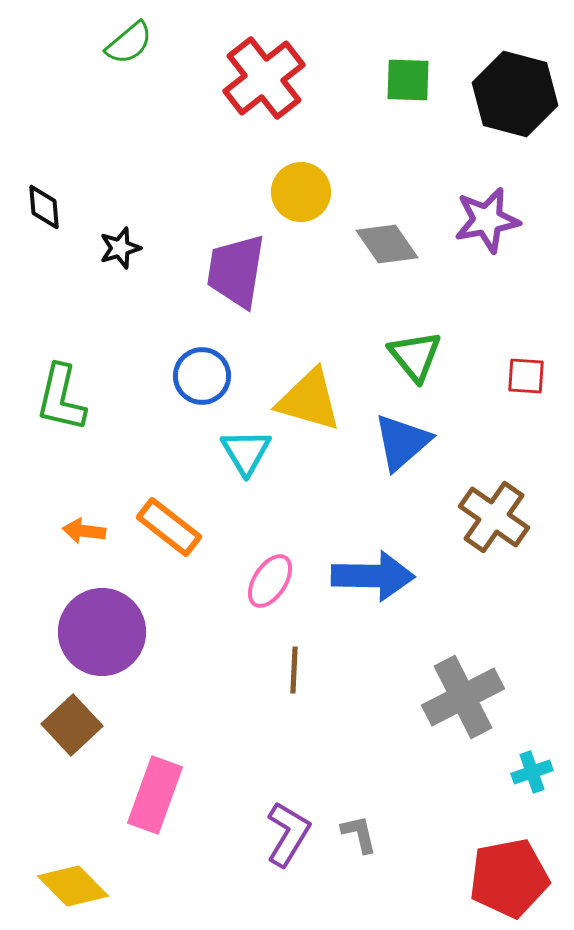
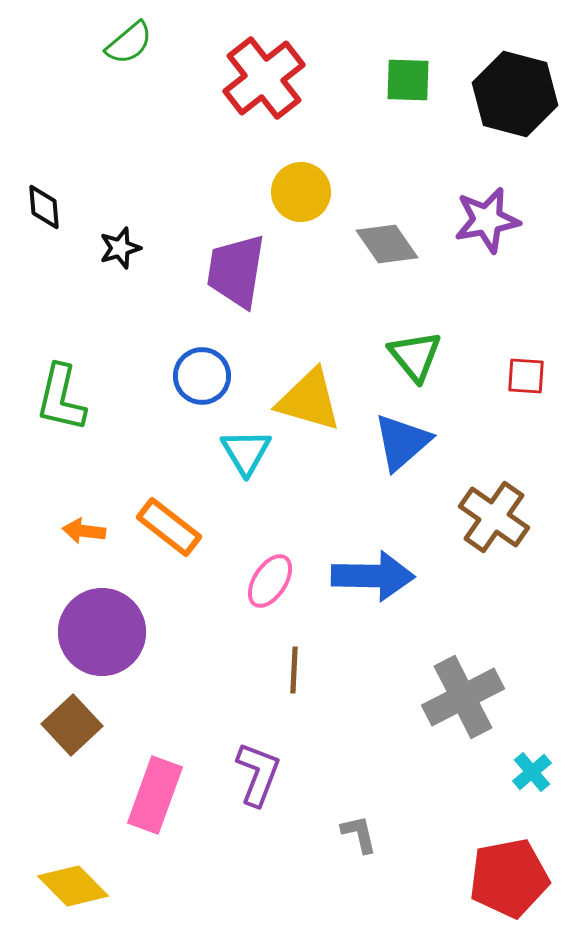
cyan cross: rotated 21 degrees counterclockwise
purple L-shape: moved 30 px left, 60 px up; rotated 10 degrees counterclockwise
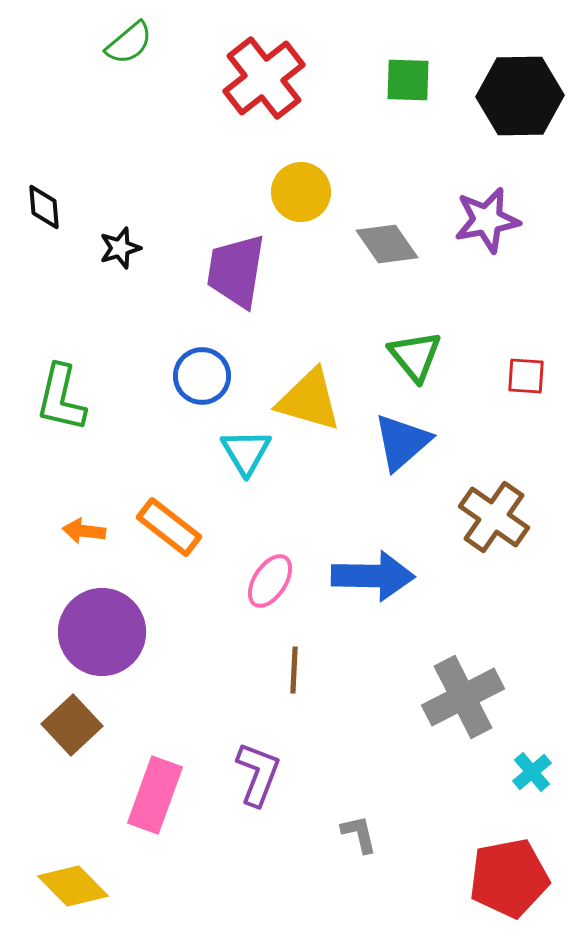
black hexagon: moved 5 px right, 2 px down; rotated 16 degrees counterclockwise
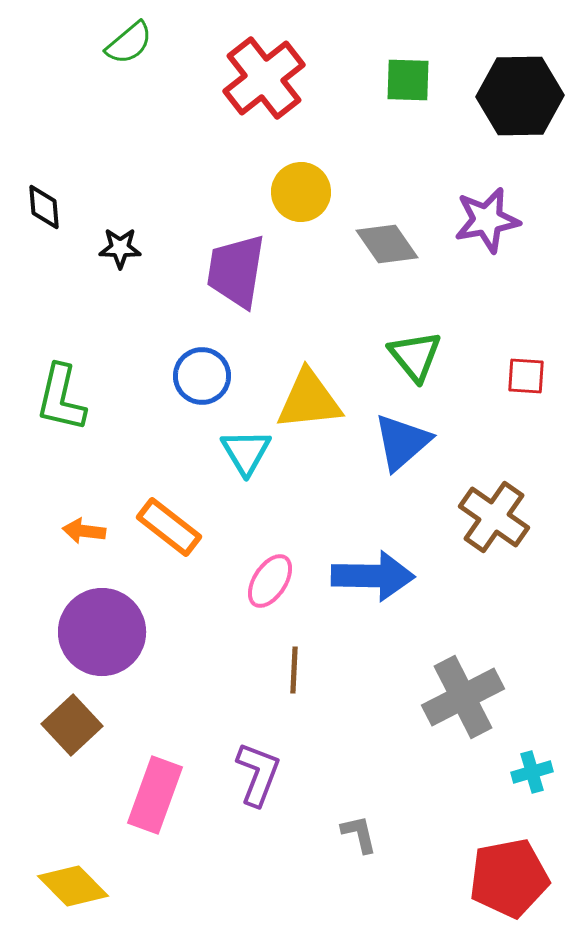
black star: rotated 18 degrees clockwise
yellow triangle: rotated 22 degrees counterclockwise
cyan cross: rotated 24 degrees clockwise
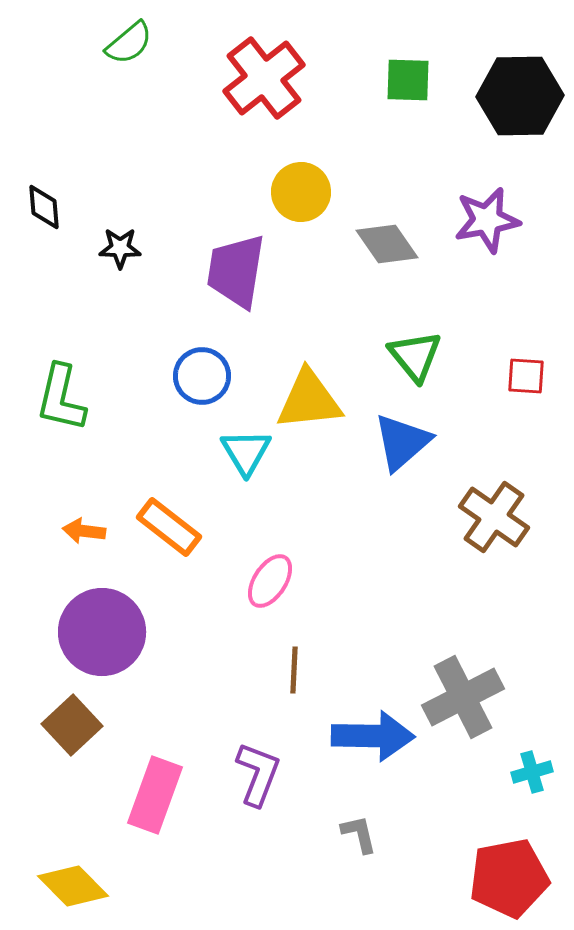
blue arrow: moved 160 px down
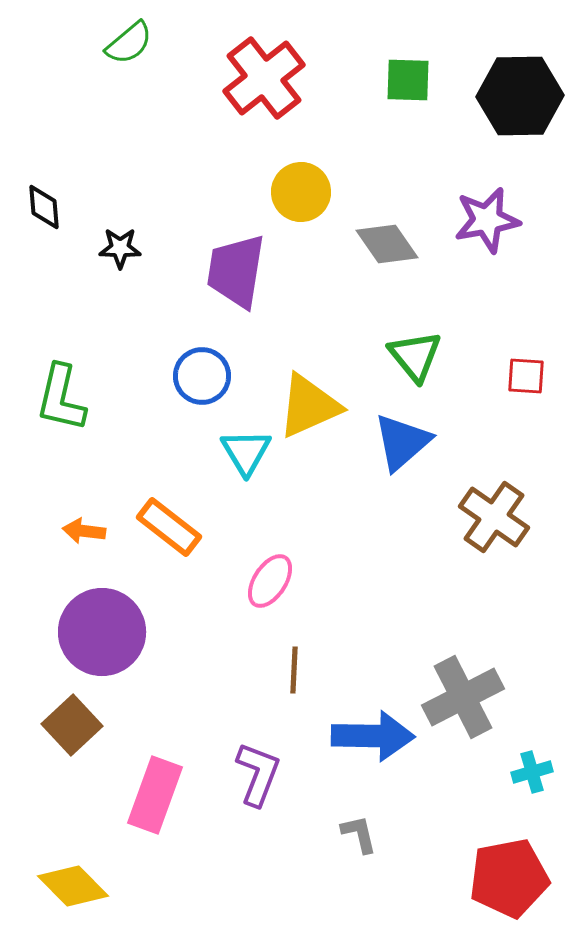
yellow triangle: moved 6 px down; rotated 18 degrees counterclockwise
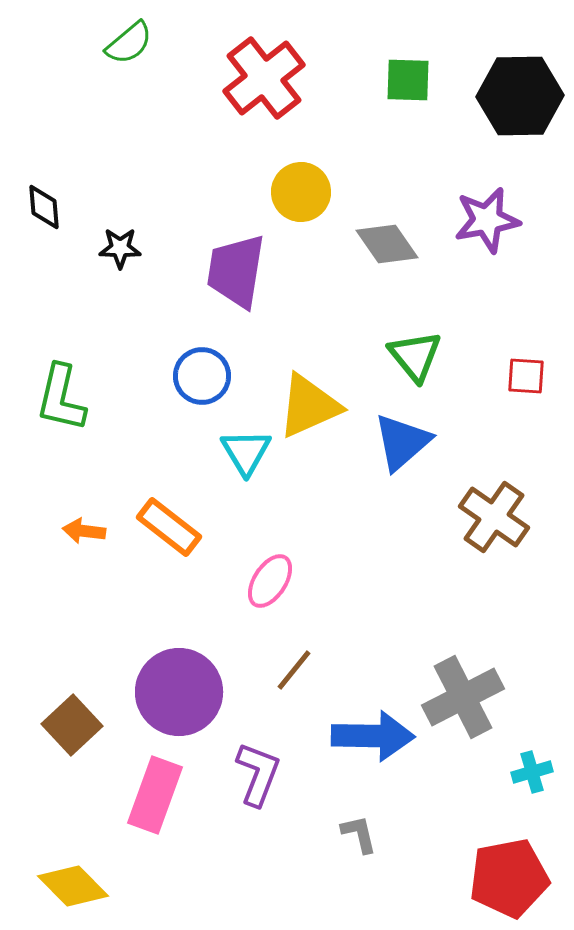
purple circle: moved 77 px right, 60 px down
brown line: rotated 36 degrees clockwise
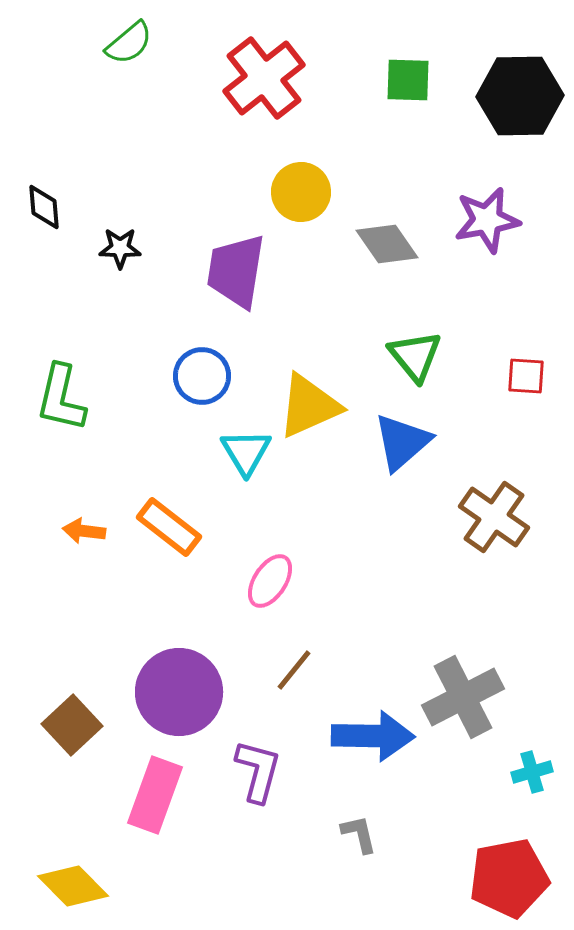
purple L-shape: moved 3 px up; rotated 6 degrees counterclockwise
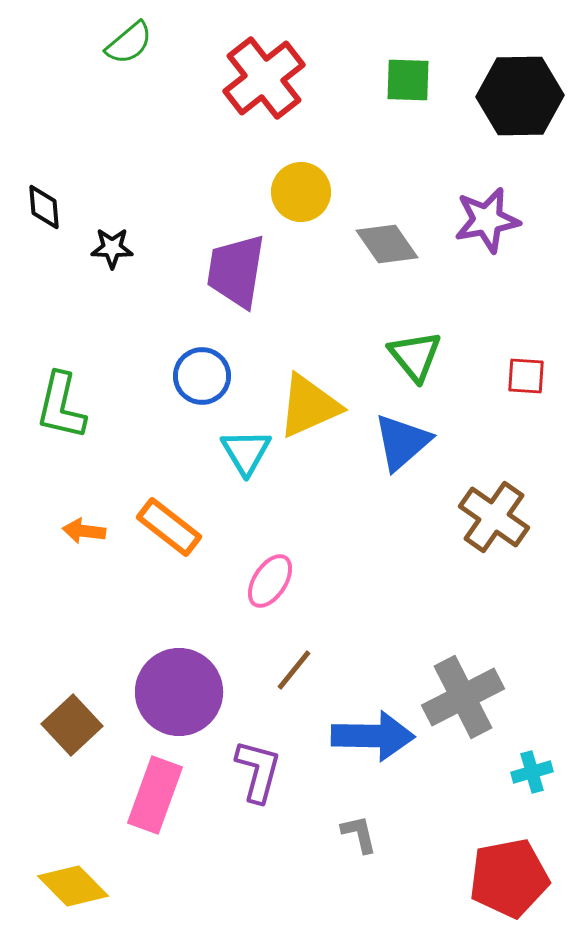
black star: moved 8 px left
green L-shape: moved 8 px down
